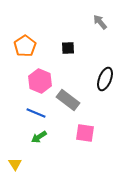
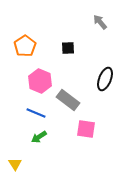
pink square: moved 1 px right, 4 px up
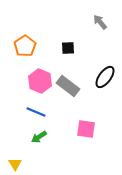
black ellipse: moved 2 px up; rotated 15 degrees clockwise
gray rectangle: moved 14 px up
blue line: moved 1 px up
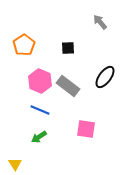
orange pentagon: moved 1 px left, 1 px up
blue line: moved 4 px right, 2 px up
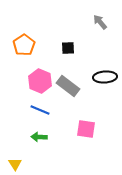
black ellipse: rotated 50 degrees clockwise
green arrow: rotated 35 degrees clockwise
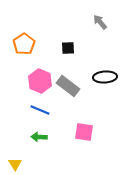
orange pentagon: moved 1 px up
pink square: moved 2 px left, 3 px down
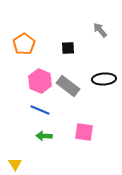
gray arrow: moved 8 px down
black ellipse: moved 1 px left, 2 px down
green arrow: moved 5 px right, 1 px up
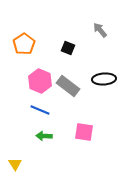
black square: rotated 24 degrees clockwise
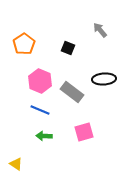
gray rectangle: moved 4 px right, 6 px down
pink square: rotated 24 degrees counterclockwise
yellow triangle: moved 1 px right; rotated 24 degrees counterclockwise
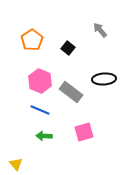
orange pentagon: moved 8 px right, 4 px up
black square: rotated 16 degrees clockwise
gray rectangle: moved 1 px left
yellow triangle: rotated 16 degrees clockwise
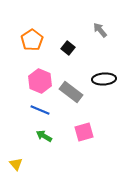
green arrow: rotated 28 degrees clockwise
